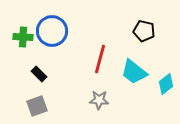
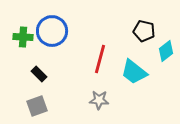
cyan diamond: moved 33 px up
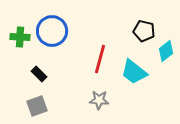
green cross: moved 3 px left
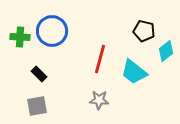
gray square: rotated 10 degrees clockwise
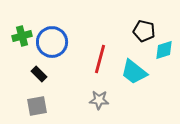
blue circle: moved 11 px down
green cross: moved 2 px right, 1 px up; rotated 18 degrees counterclockwise
cyan diamond: moved 2 px left, 1 px up; rotated 20 degrees clockwise
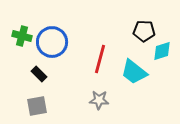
black pentagon: rotated 10 degrees counterclockwise
green cross: rotated 30 degrees clockwise
cyan diamond: moved 2 px left, 1 px down
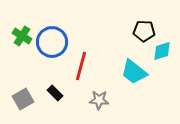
green cross: rotated 18 degrees clockwise
red line: moved 19 px left, 7 px down
black rectangle: moved 16 px right, 19 px down
gray square: moved 14 px left, 7 px up; rotated 20 degrees counterclockwise
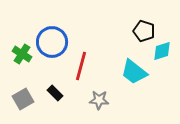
black pentagon: rotated 15 degrees clockwise
green cross: moved 18 px down
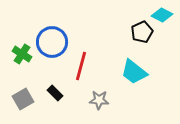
black pentagon: moved 2 px left, 1 px down; rotated 30 degrees clockwise
cyan diamond: moved 36 px up; rotated 45 degrees clockwise
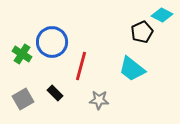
cyan trapezoid: moved 2 px left, 3 px up
